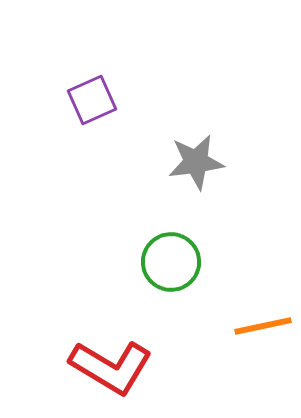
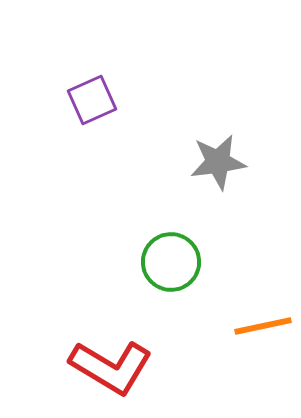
gray star: moved 22 px right
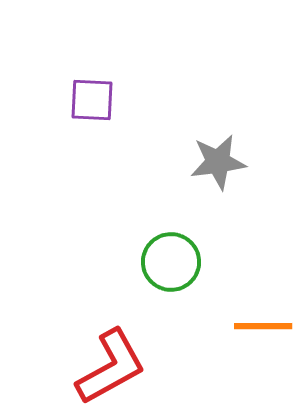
purple square: rotated 27 degrees clockwise
orange line: rotated 12 degrees clockwise
red L-shape: rotated 60 degrees counterclockwise
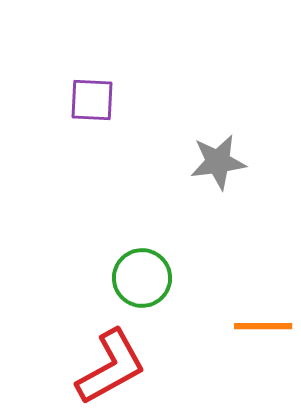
green circle: moved 29 px left, 16 px down
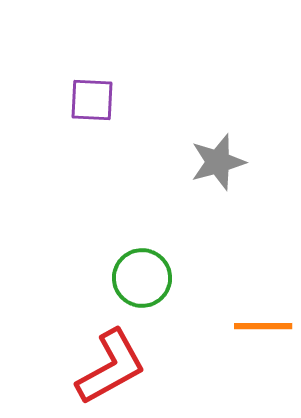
gray star: rotated 8 degrees counterclockwise
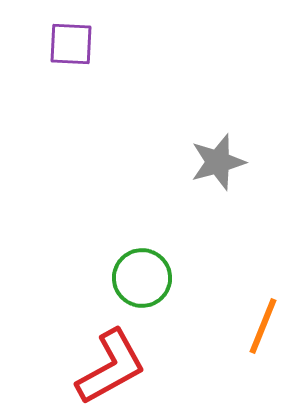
purple square: moved 21 px left, 56 px up
orange line: rotated 68 degrees counterclockwise
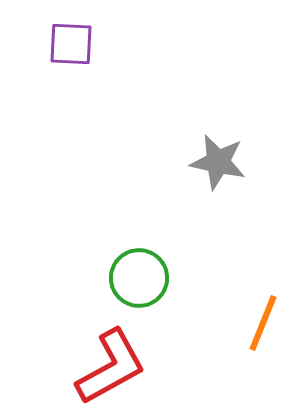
gray star: rotated 28 degrees clockwise
green circle: moved 3 px left
orange line: moved 3 px up
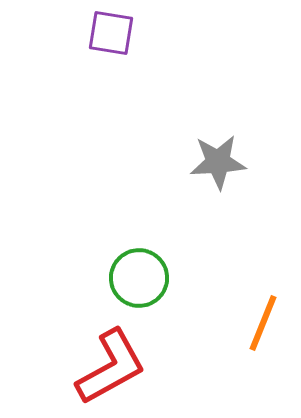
purple square: moved 40 px right, 11 px up; rotated 6 degrees clockwise
gray star: rotated 16 degrees counterclockwise
